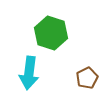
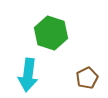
cyan arrow: moved 1 px left, 2 px down
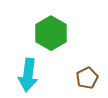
green hexagon: rotated 12 degrees clockwise
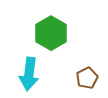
cyan arrow: moved 1 px right, 1 px up
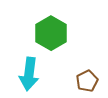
brown pentagon: moved 3 px down
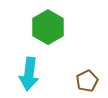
green hexagon: moved 3 px left, 6 px up
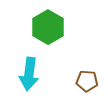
brown pentagon: rotated 30 degrees clockwise
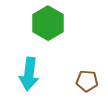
green hexagon: moved 4 px up
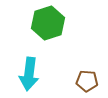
green hexagon: rotated 12 degrees clockwise
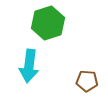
cyan arrow: moved 8 px up
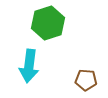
brown pentagon: moved 1 px left, 1 px up
